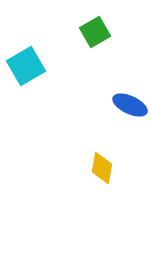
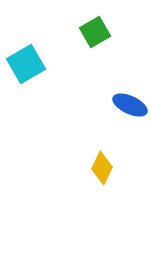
cyan square: moved 2 px up
yellow diamond: rotated 16 degrees clockwise
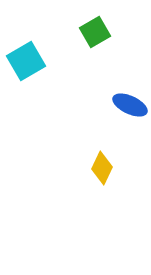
cyan square: moved 3 px up
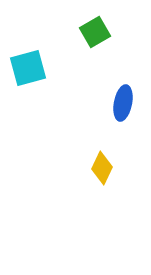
cyan square: moved 2 px right, 7 px down; rotated 15 degrees clockwise
blue ellipse: moved 7 px left, 2 px up; rotated 76 degrees clockwise
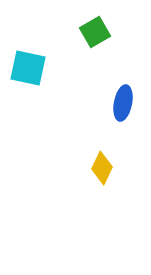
cyan square: rotated 27 degrees clockwise
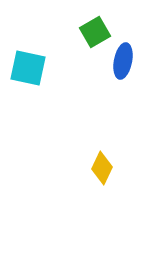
blue ellipse: moved 42 px up
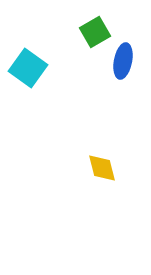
cyan square: rotated 24 degrees clockwise
yellow diamond: rotated 40 degrees counterclockwise
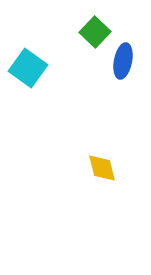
green square: rotated 16 degrees counterclockwise
